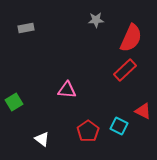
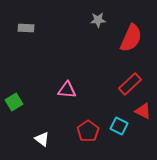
gray star: moved 2 px right
gray rectangle: rotated 14 degrees clockwise
red rectangle: moved 5 px right, 14 px down
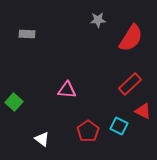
gray rectangle: moved 1 px right, 6 px down
red semicircle: rotated 8 degrees clockwise
green square: rotated 18 degrees counterclockwise
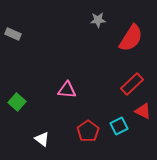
gray rectangle: moved 14 px left; rotated 21 degrees clockwise
red rectangle: moved 2 px right
green square: moved 3 px right
cyan square: rotated 36 degrees clockwise
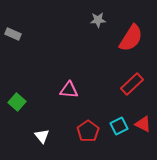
pink triangle: moved 2 px right
red triangle: moved 13 px down
white triangle: moved 3 px up; rotated 14 degrees clockwise
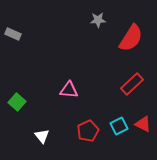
red pentagon: rotated 10 degrees clockwise
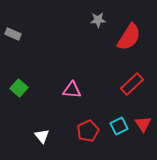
red semicircle: moved 2 px left, 1 px up
pink triangle: moved 3 px right
green square: moved 2 px right, 14 px up
red triangle: rotated 30 degrees clockwise
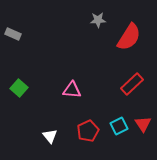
white triangle: moved 8 px right
